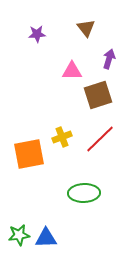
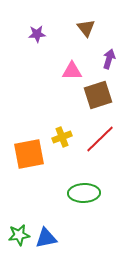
blue triangle: rotated 10 degrees counterclockwise
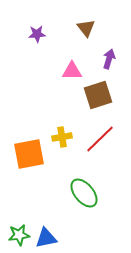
yellow cross: rotated 12 degrees clockwise
green ellipse: rotated 52 degrees clockwise
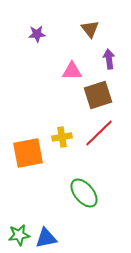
brown triangle: moved 4 px right, 1 px down
purple arrow: rotated 24 degrees counterclockwise
red line: moved 1 px left, 6 px up
orange square: moved 1 px left, 1 px up
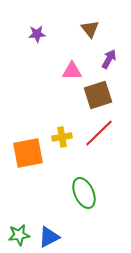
purple arrow: rotated 36 degrees clockwise
green ellipse: rotated 16 degrees clockwise
blue triangle: moved 3 px right, 1 px up; rotated 15 degrees counterclockwise
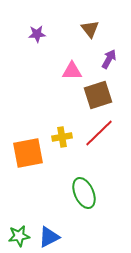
green star: moved 1 px down
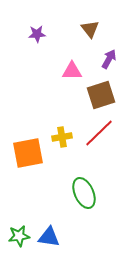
brown square: moved 3 px right
blue triangle: rotated 35 degrees clockwise
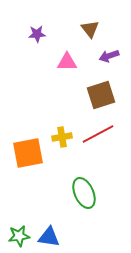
purple arrow: moved 3 px up; rotated 138 degrees counterclockwise
pink triangle: moved 5 px left, 9 px up
red line: moved 1 px left, 1 px down; rotated 16 degrees clockwise
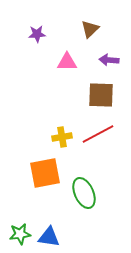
brown triangle: rotated 24 degrees clockwise
purple arrow: moved 4 px down; rotated 24 degrees clockwise
brown square: rotated 20 degrees clockwise
orange square: moved 17 px right, 20 px down
green star: moved 1 px right, 2 px up
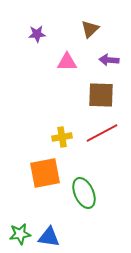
red line: moved 4 px right, 1 px up
